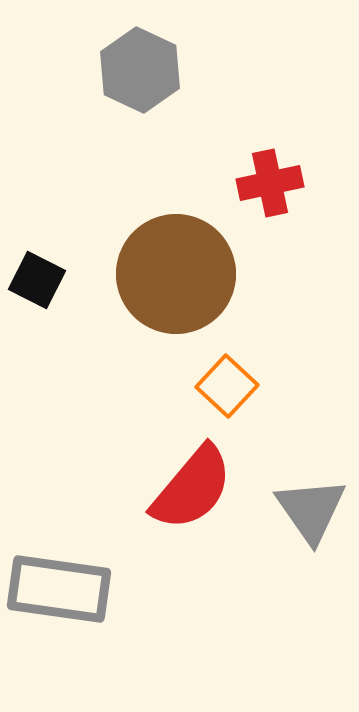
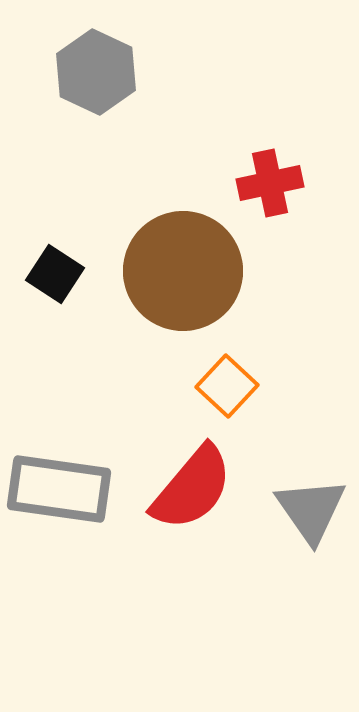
gray hexagon: moved 44 px left, 2 px down
brown circle: moved 7 px right, 3 px up
black square: moved 18 px right, 6 px up; rotated 6 degrees clockwise
gray rectangle: moved 100 px up
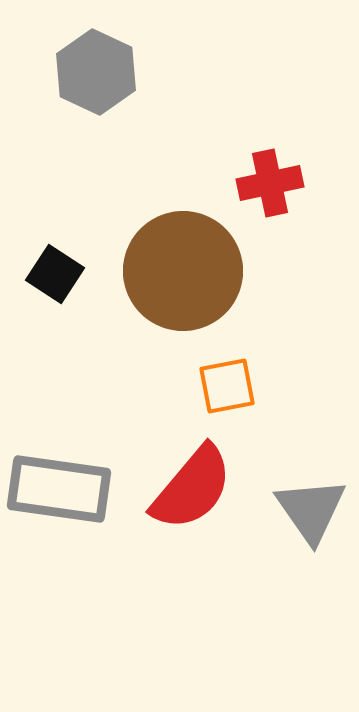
orange square: rotated 36 degrees clockwise
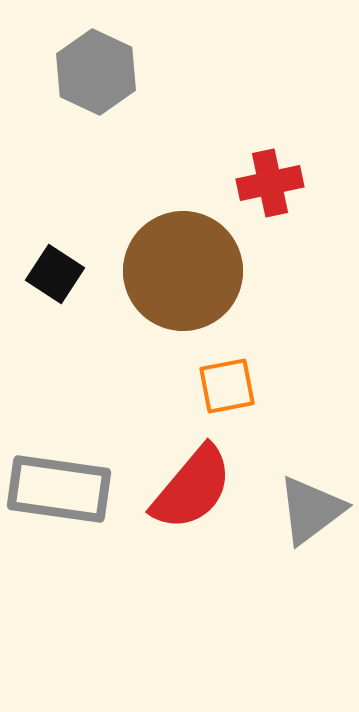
gray triangle: rotated 28 degrees clockwise
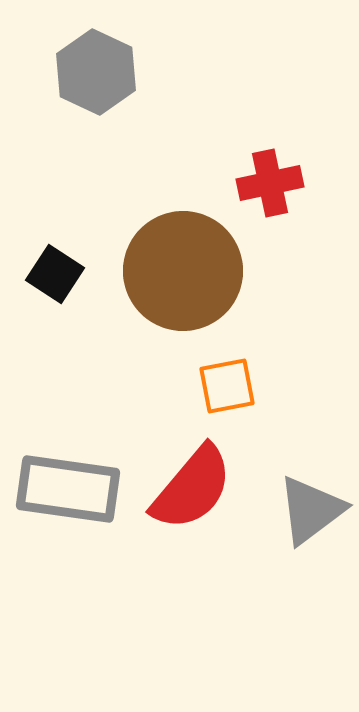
gray rectangle: moved 9 px right
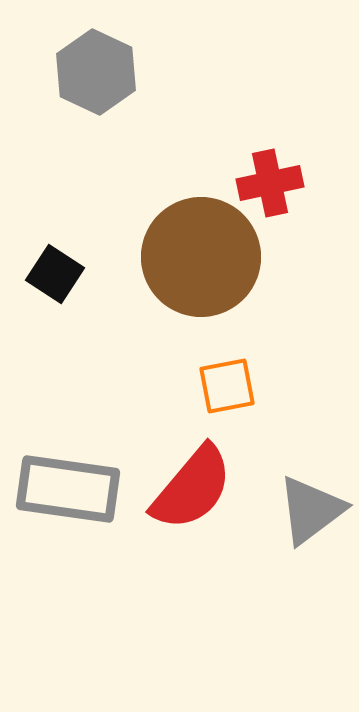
brown circle: moved 18 px right, 14 px up
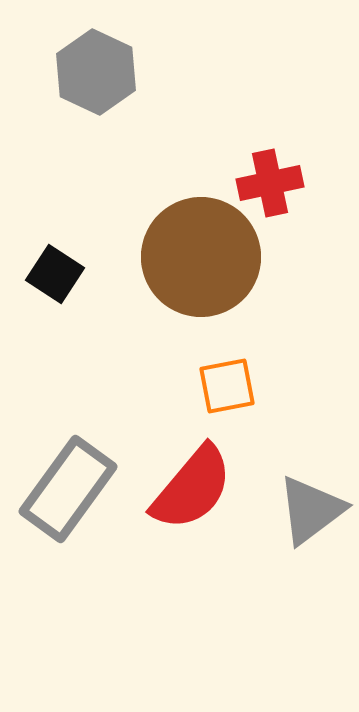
gray rectangle: rotated 62 degrees counterclockwise
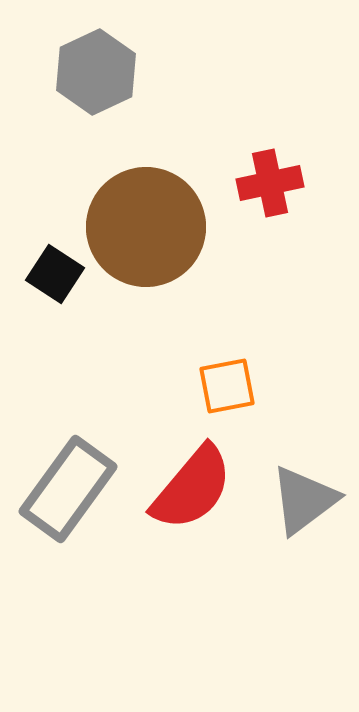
gray hexagon: rotated 10 degrees clockwise
brown circle: moved 55 px left, 30 px up
gray triangle: moved 7 px left, 10 px up
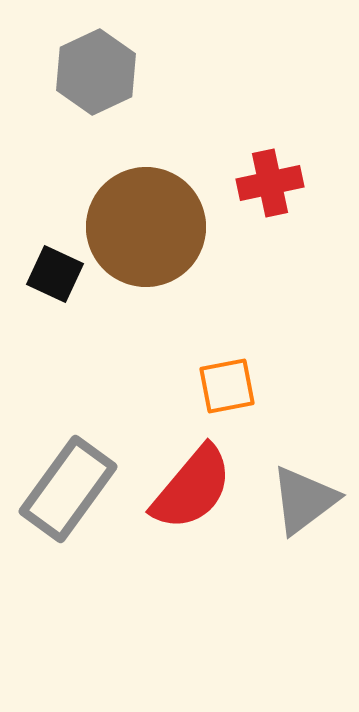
black square: rotated 8 degrees counterclockwise
